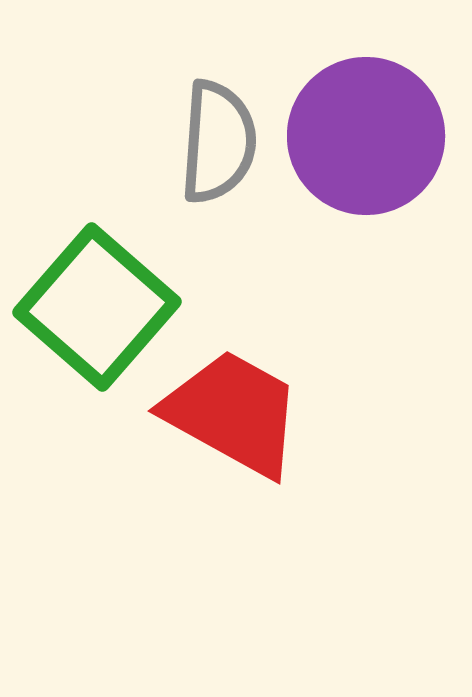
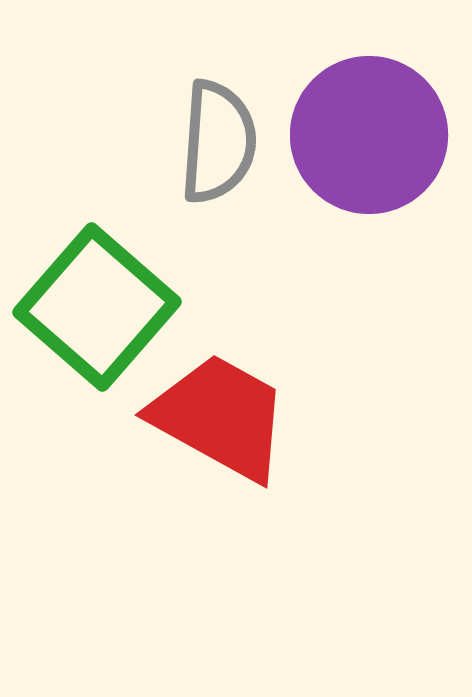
purple circle: moved 3 px right, 1 px up
red trapezoid: moved 13 px left, 4 px down
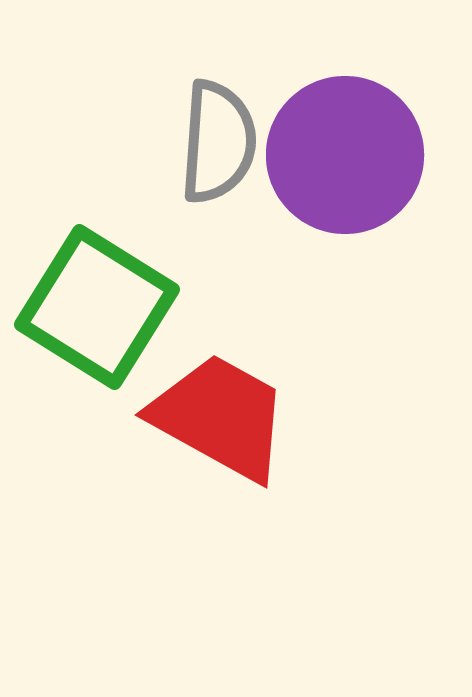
purple circle: moved 24 px left, 20 px down
green square: rotated 9 degrees counterclockwise
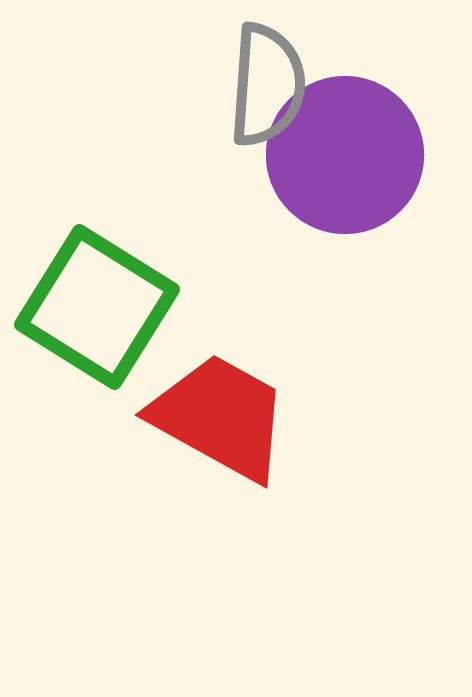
gray semicircle: moved 49 px right, 57 px up
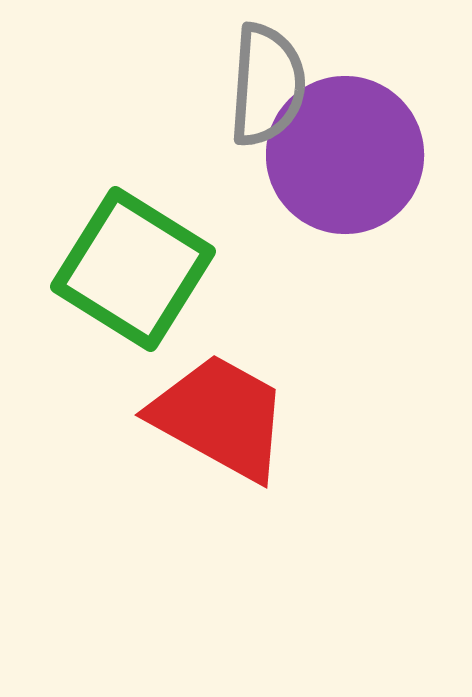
green square: moved 36 px right, 38 px up
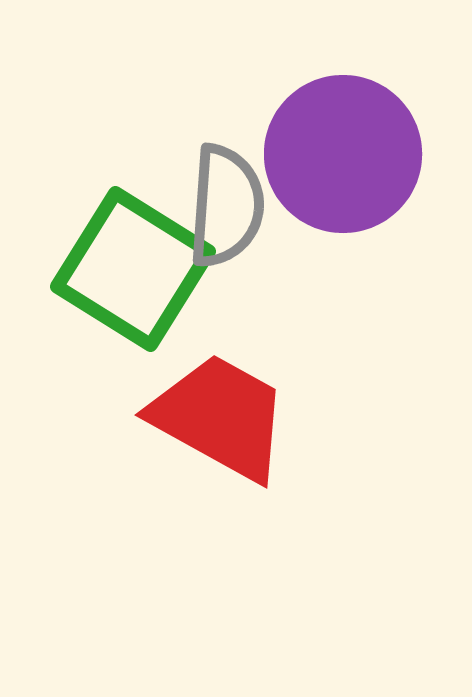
gray semicircle: moved 41 px left, 121 px down
purple circle: moved 2 px left, 1 px up
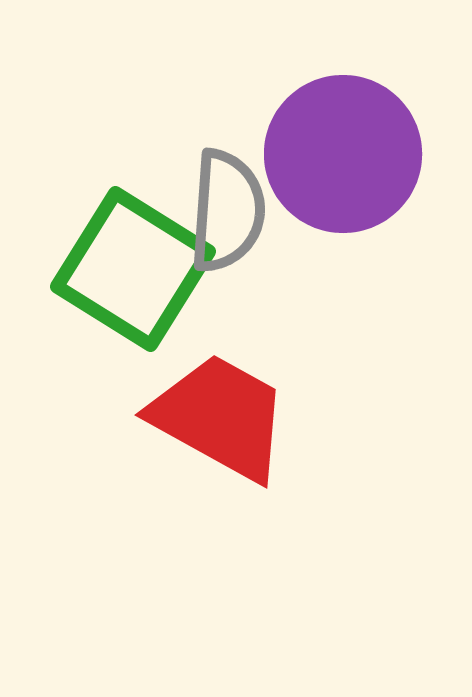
gray semicircle: moved 1 px right, 5 px down
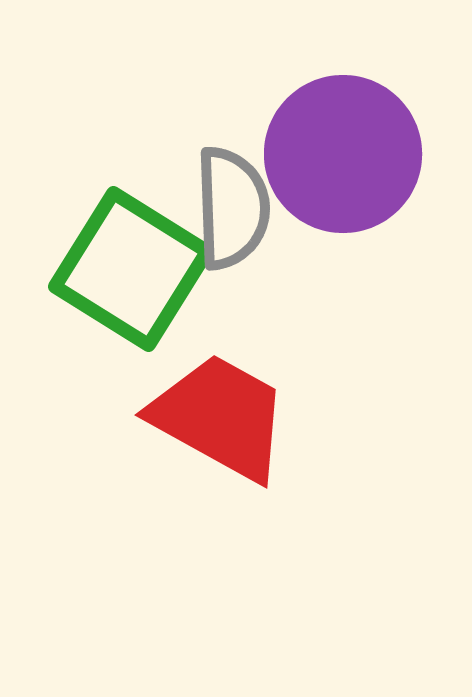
gray semicircle: moved 5 px right, 3 px up; rotated 6 degrees counterclockwise
green square: moved 2 px left
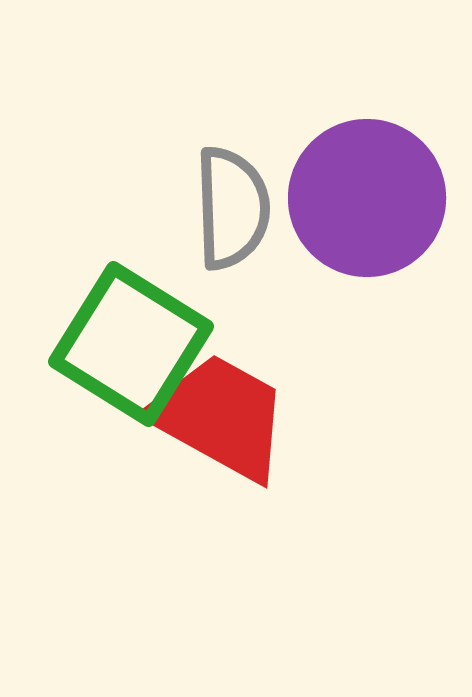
purple circle: moved 24 px right, 44 px down
green square: moved 75 px down
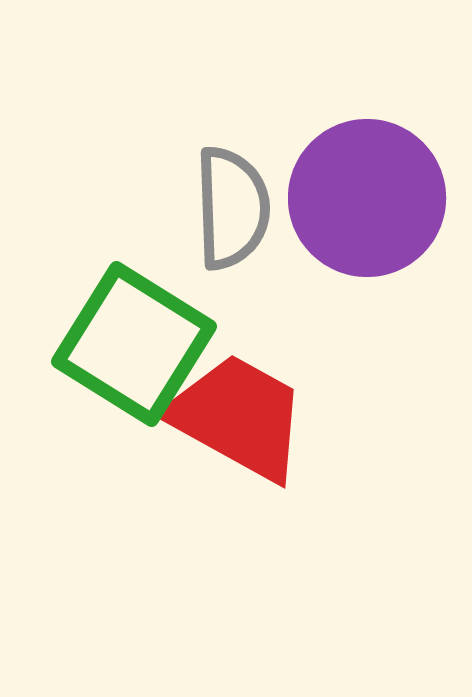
green square: moved 3 px right
red trapezoid: moved 18 px right
